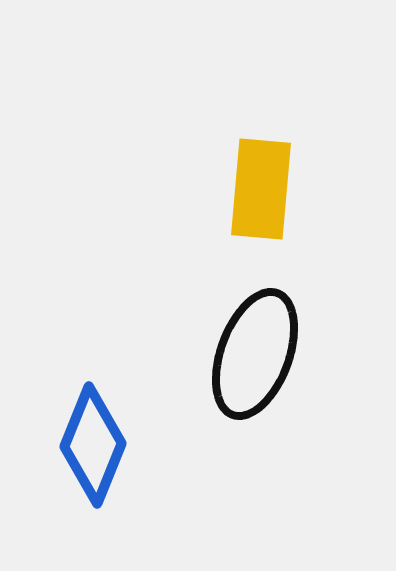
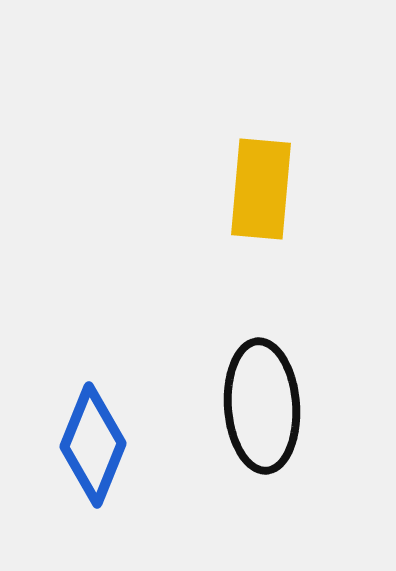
black ellipse: moved 7 px right, 52 px down; rotated 24 degrees counterclockwise
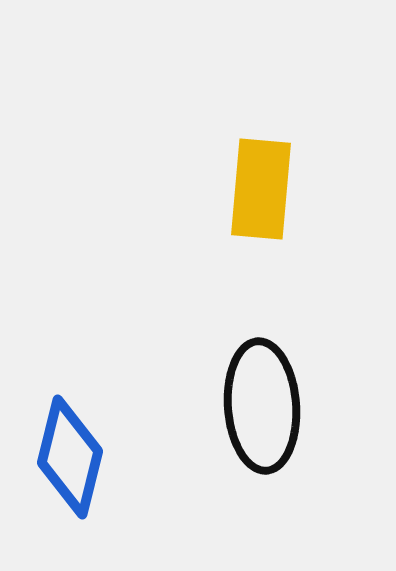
blue diamond: moved 23 px left, 12 px down; rotated 8 degrees counterclockwise
